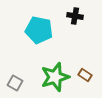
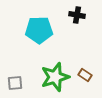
black cross: moved 2 px right, 1 px up
cyan pentagon: rotated 12 degrees counterclockwise
gray square: rotated 35 degrees counterclockwise
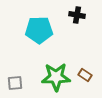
green star: moved 1 px right; rotated 16 degrees clockwise
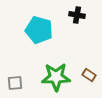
cyan pentagon: rotated 16 degrees clockwise
brown rectangle: moved 4 px right
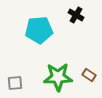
black cross: moved 1 px left; rotated 21 degrees clockwise
cyan pentagon: rotated 20 degrees counterclockwise
green star: moved 2 px right
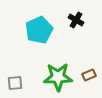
black cross: moved 5 px down
cyan pentagon: rotated 20 degrees counterclockwise
brown rectangle: rotated 56 degrees counterclockwise
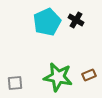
cyan pentagon: moved 8 px right, 8 px up
green star: rotated 12 degrees clockwise
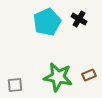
black cross: moved 3 px right, 1 px up
gray square: moved 2 px down
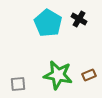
cyan pentagon: moved 1 px right, 1 px down; rotated 16 degrees counterclockwise
green star: moved 2 px up
gray square: moved 3 px right, 1 px up
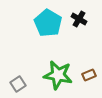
gray square: rotated 28 degrees counterclockwise
